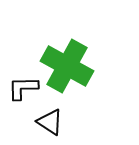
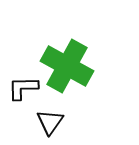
black triangle: rotated 32 degrees clockwise
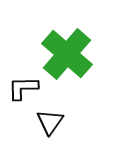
green cross: moved 12 px up; rotated 12 degrees clockwise
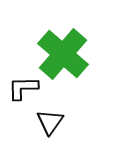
green cross: moved 4 px left
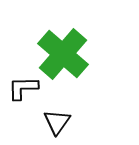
black triangle: moved 7 px right
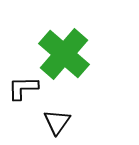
green cross: moved 1 px right
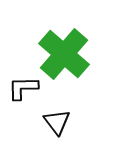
black triangle: rotated 12 degrees counterclockwise
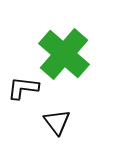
black L-shape: rotated 8 degrees clockwise
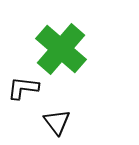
green cross: moved 3 px left, 5 px up
